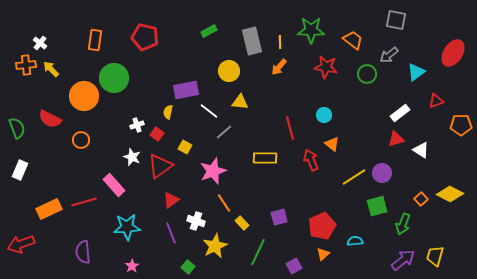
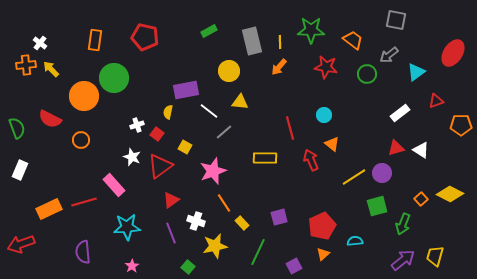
red triangle at (396, 139): moved 9 px down
yellow star at (215, 246): rotated 15 degrees clockwise
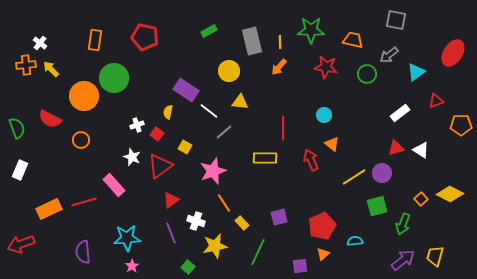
orange trapezoid at (353, 40): rotated 25 degrees counterclockwise
purple rectangle at (186, 90): rotated 45 degrees clockwise
red line at (290, 128): moved 7 px left; rotated 15 degrees clockwise
cyan star at (127, 227): moved 11 px down
purple square at (294, 266): moved 6 px right; rotated 21 degrees clockwise
